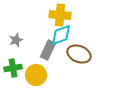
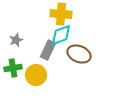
yellow cross: moved 1 px right, 1 px up
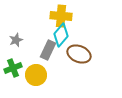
yellow cross: moved 2 px down
cyan diamond: rotated 30 degrees counterclockwise
green cross: rotated 12 degrees counterclockwise
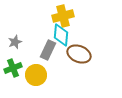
yellow cross: moved 2 px right; rotated 20 degrees counterclockwise
cyan diamond: rotated 35 degrees counterclockwise
gray star: moved 1 px left, 2 px down
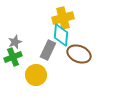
yellow cross: moved 2 px down
green cross: moved 11 px up
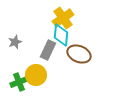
yellow cross: rotated 20 degrees counterclockwise
green cross: moved 6 px right, 25 px down
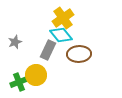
cyan diamond: rotated 45 degrees counterclockwise
brown ellipse: rotated 25 degrees counterclockwise
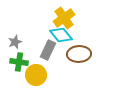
yellow cross: moved 1 px right
green cross: moved 20 px up; rotated 30 degrees clockwise
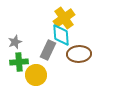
cyan diamond: rotated 35 degrees clockwise
green cross: rotated 12 degrees counterclockwise
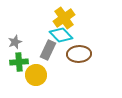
cyan diamond: rotated 40 degrees counterclockwise
